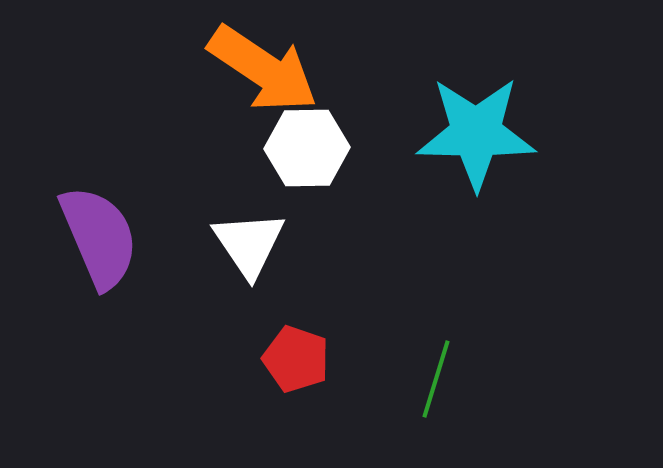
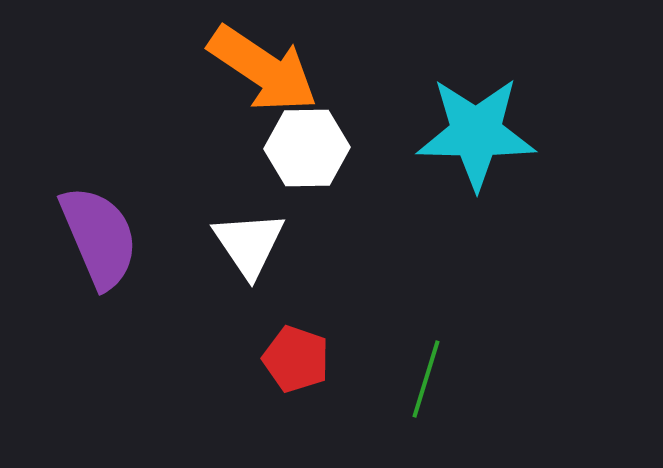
green line: moved 10 px left
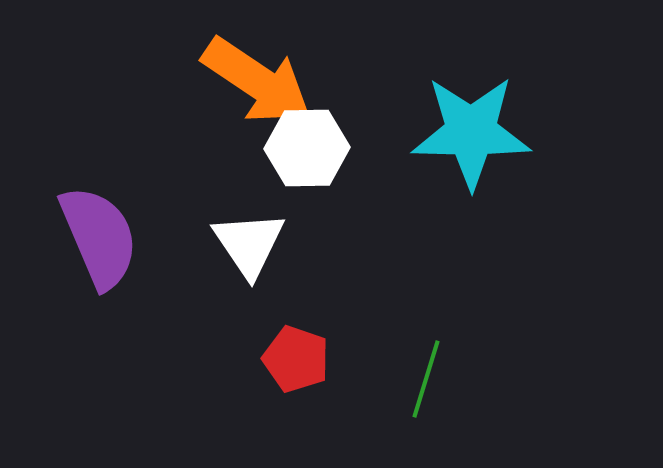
orange arrow: moved 6 px left, 12 px down
cyan star: moved 5 px left, 1 px up
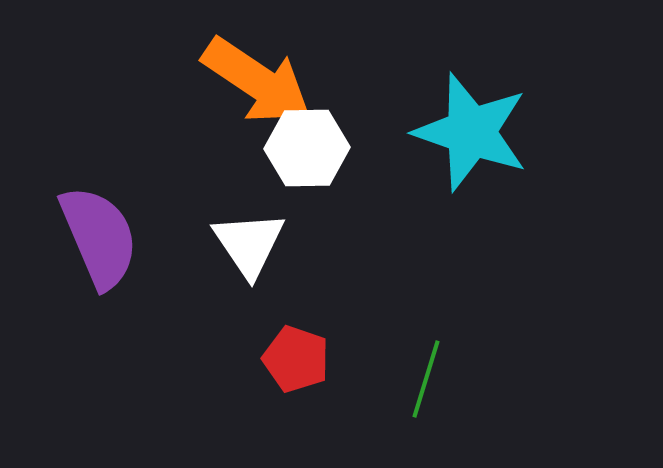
cyan star: rotated 18 degrees clockwise
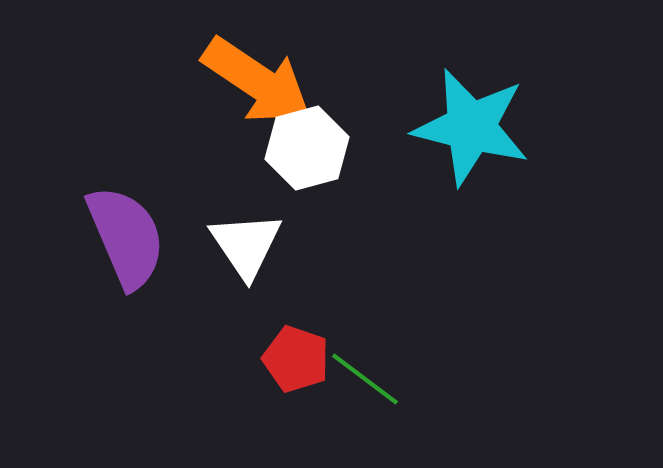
cyan star: moved 5 px up; rotated 5 degrees counterclockwise
white hexagon: rotated 14 degrees counterclockwise
purple semicircle: moved 27 px right
white triangle: moved 3 px left, 1 px down
green line: moved 61 px left; rotated 70 degrees counterclockwise
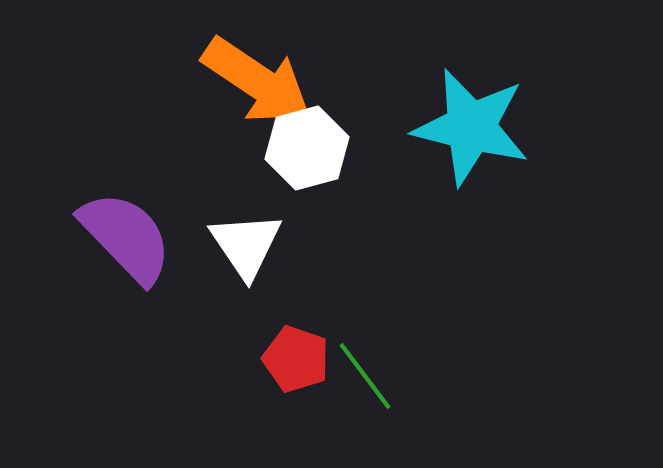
purple semicircle: rotated 21 degrees counterclockwise
green line: moved 3 px up; rotated 16 degrees clockwise
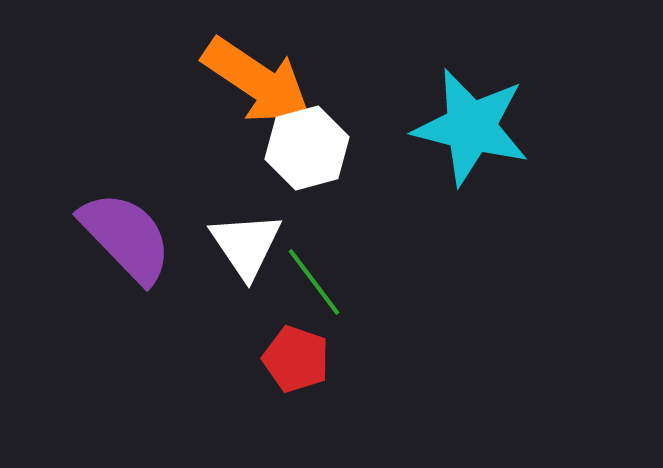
green line: moved 51 px left, 94 px up
